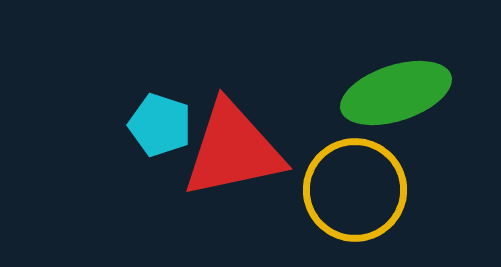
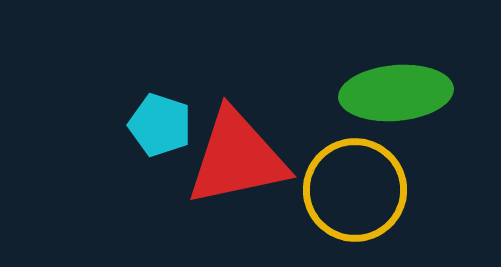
green ellipse: rotated 13 degrees clockwise
red triangle: moved 4 px right, 8 px down
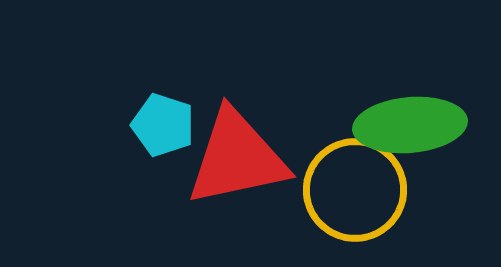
green ellipse: moved 14 px right, 32 px down
cyan pentagon: moved 3 px right
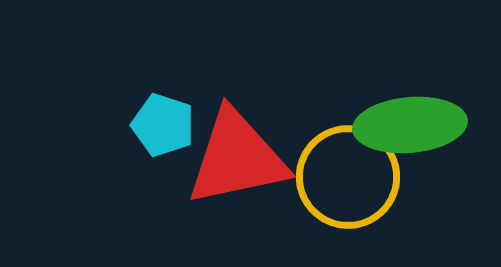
yellow circle: moved 7 px left, 13 px up
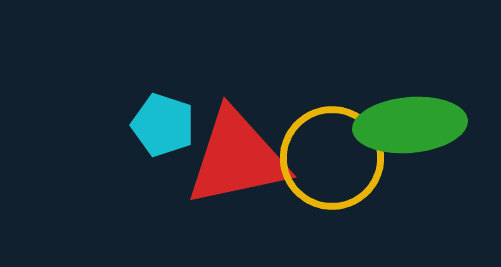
yellow circle: moved 16 px left, 19 px up
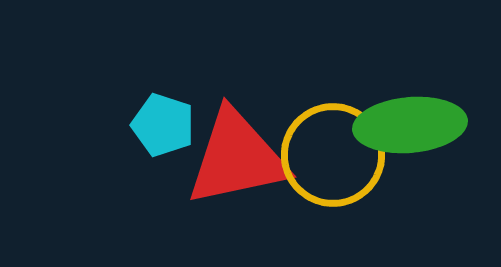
yellow circle: moved 1 px right, 3 px up
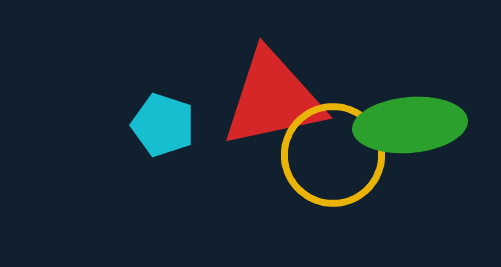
red triangle: moved 36 px right, 59 px up
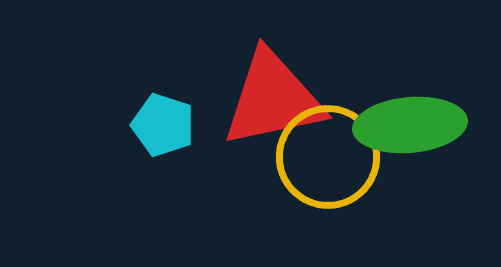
yellow circle: moved 5 px left, 2 px down
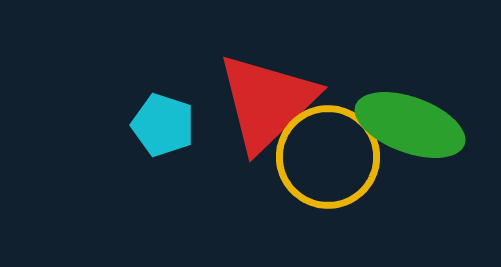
red triangle: moved 6 px left, 3 px down; rotated 32 degrees counterclockwise
green ellipse: rotated 25 degrees clockwise
